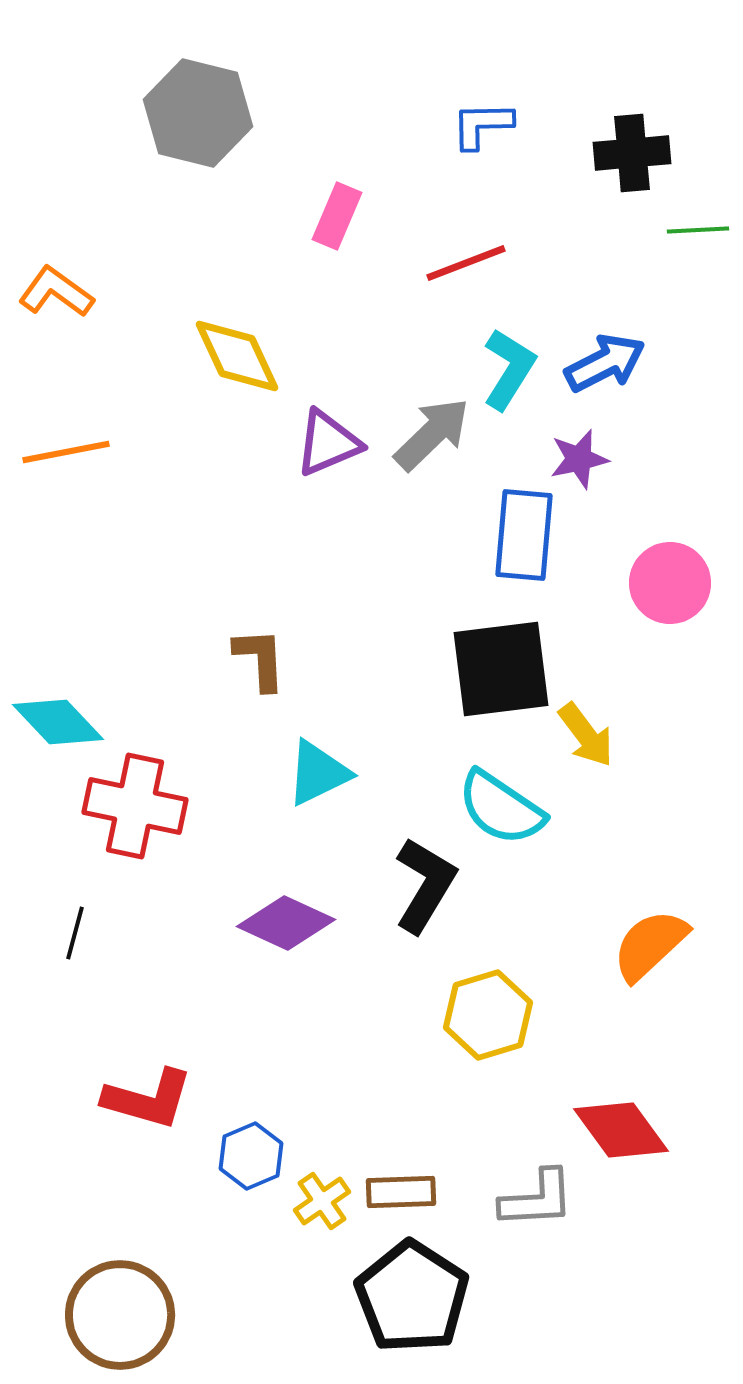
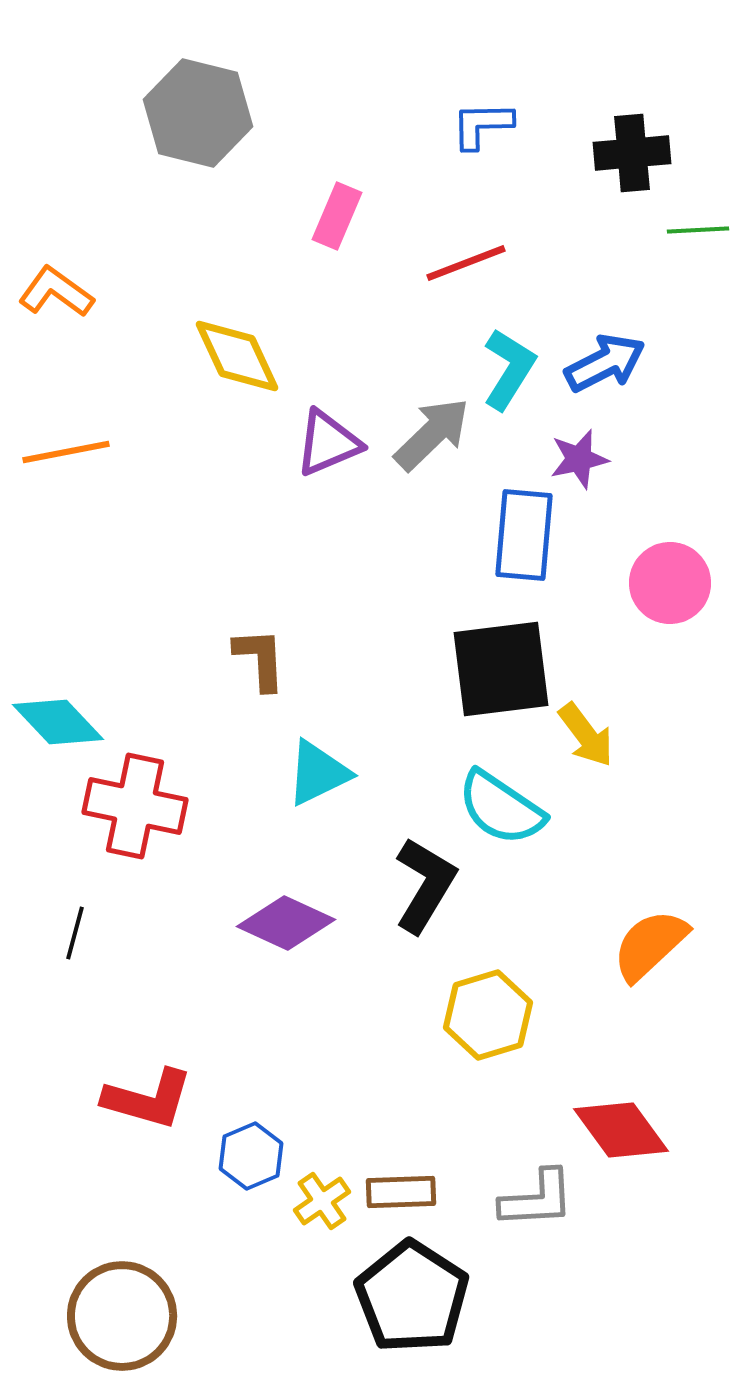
brown circle: moved 2 px right, 1 px down
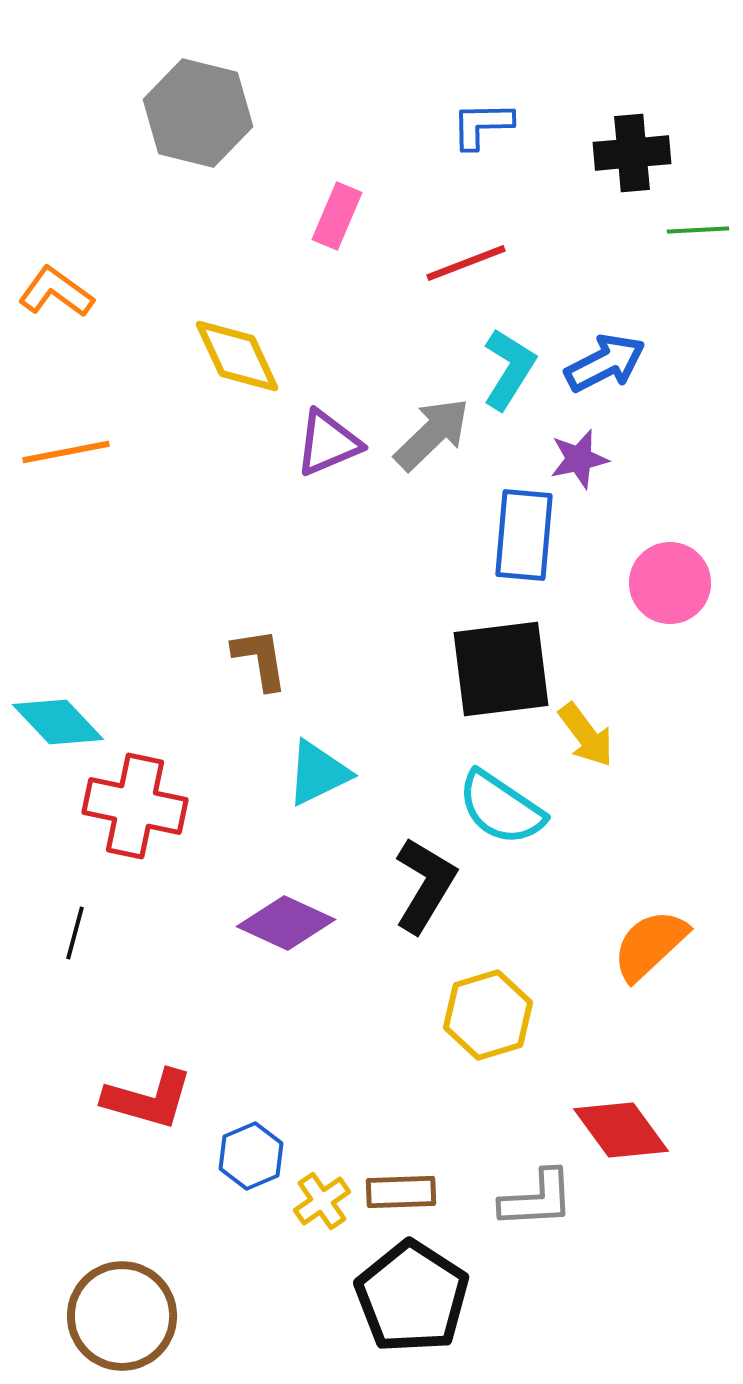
brown L-shape: rotated 6 degrees counterclockwise
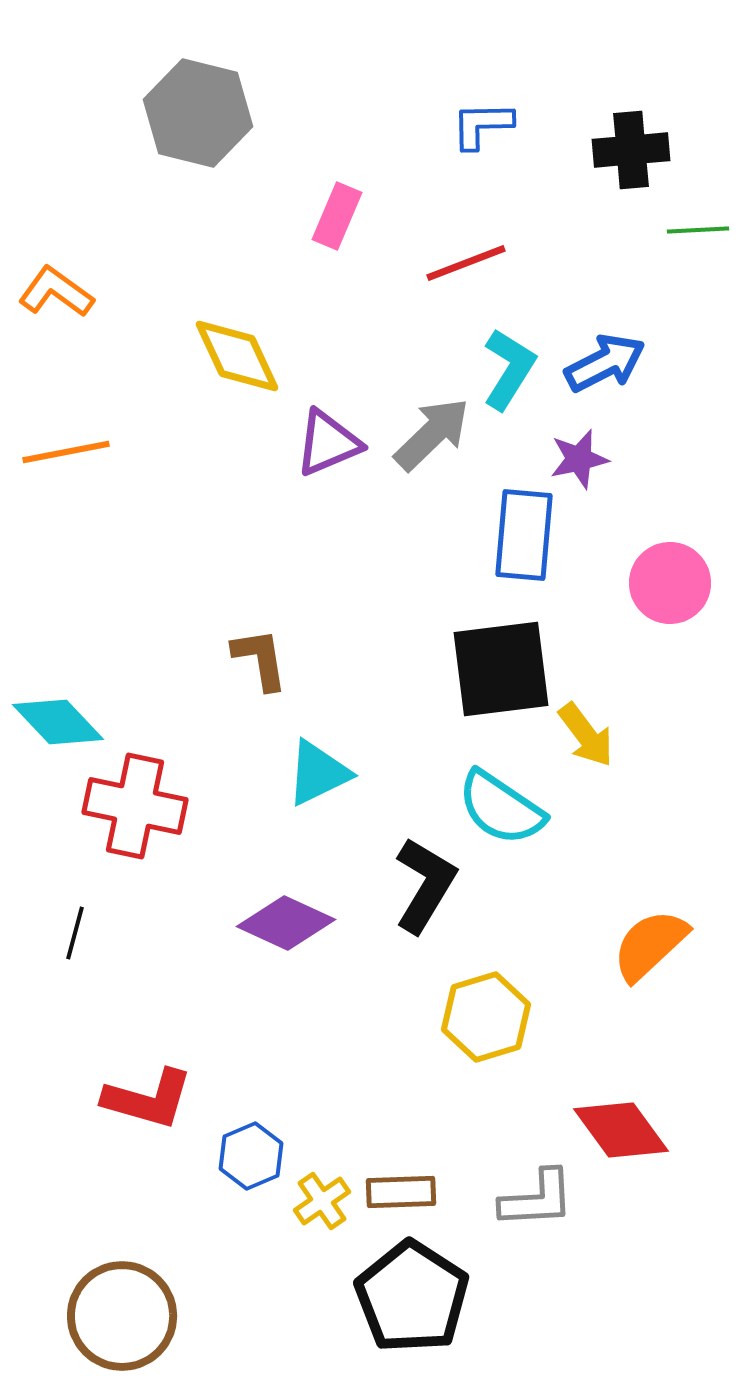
black cross: moved 1 px left, 3 px up
yellow hexagon: moved 2 px left, 2 px down
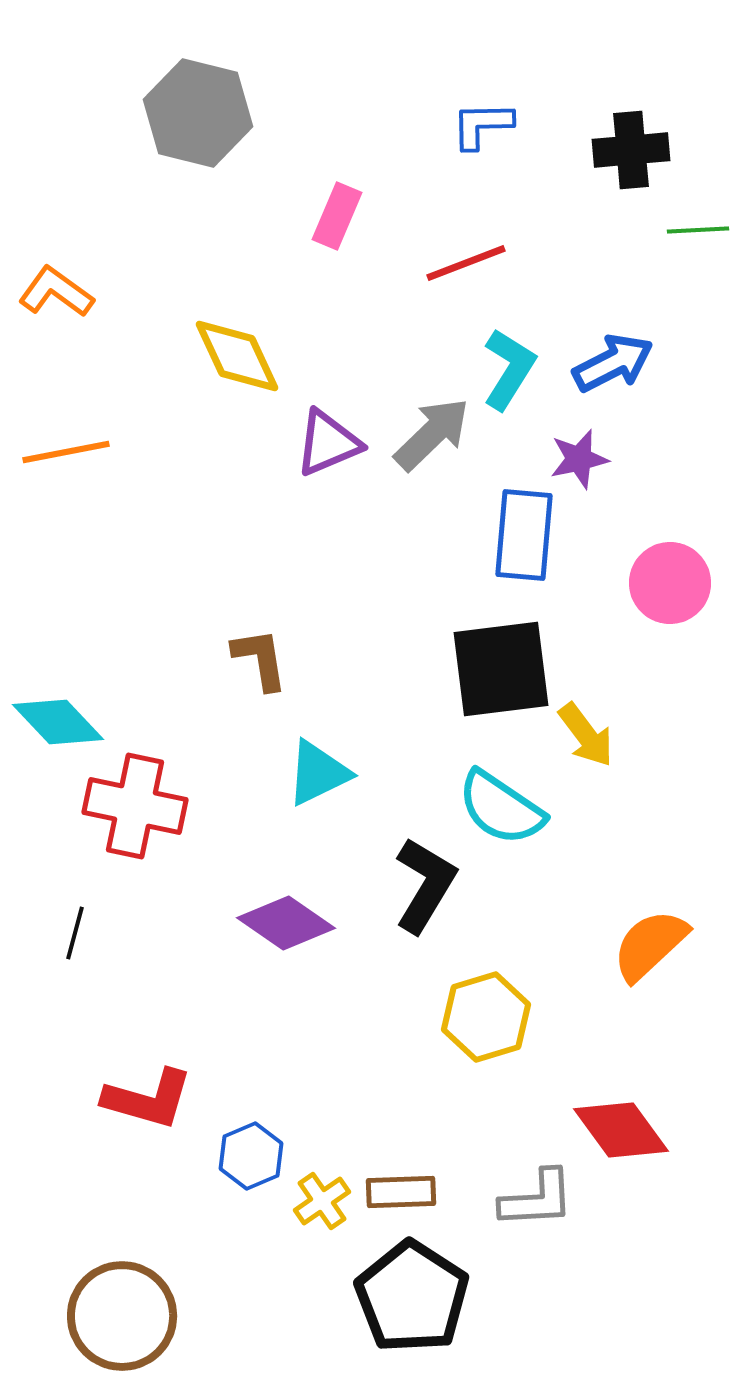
blue arrow: moved 8 px right
purple diamond: rotated 10 degrees clockwise
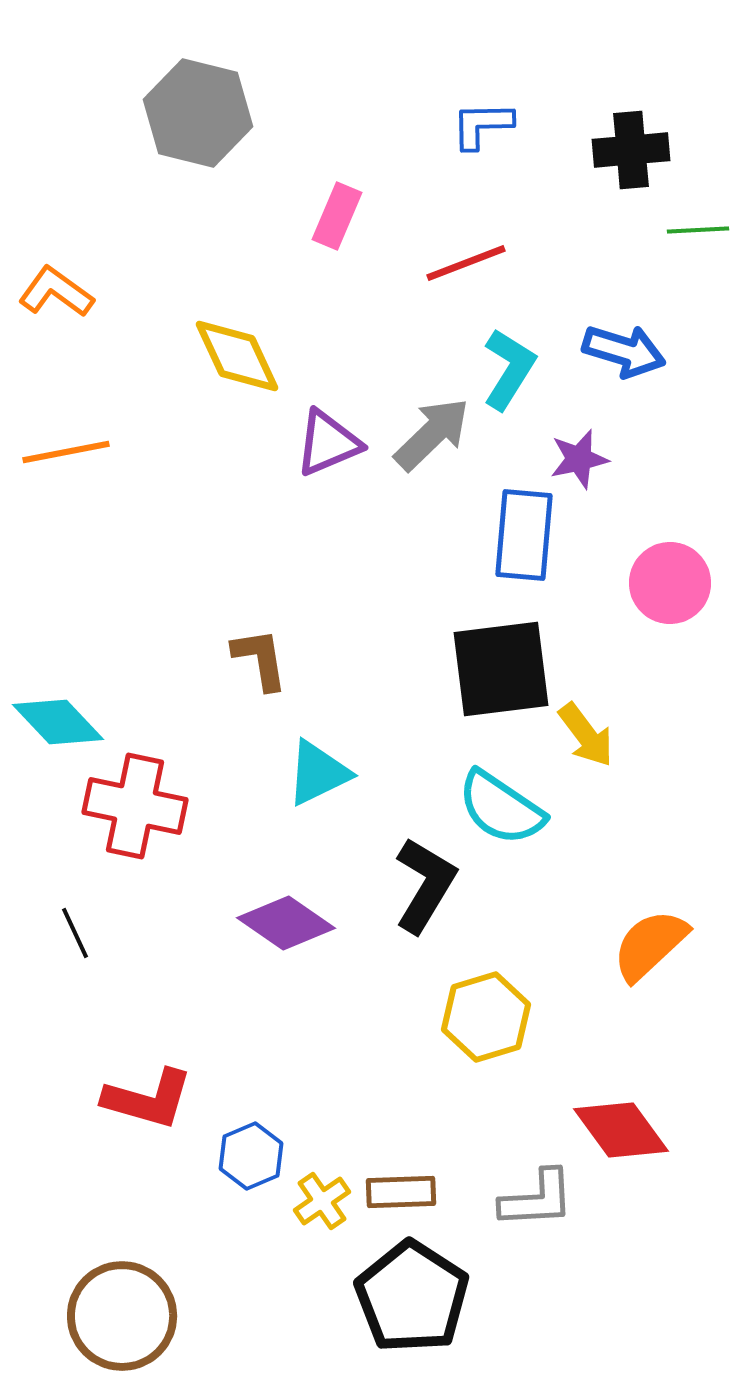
blue arrow: moved 11 px right, 12 px up; rotated 44 degrees clockwise
black line: rotated 40 degrees counterclockwise
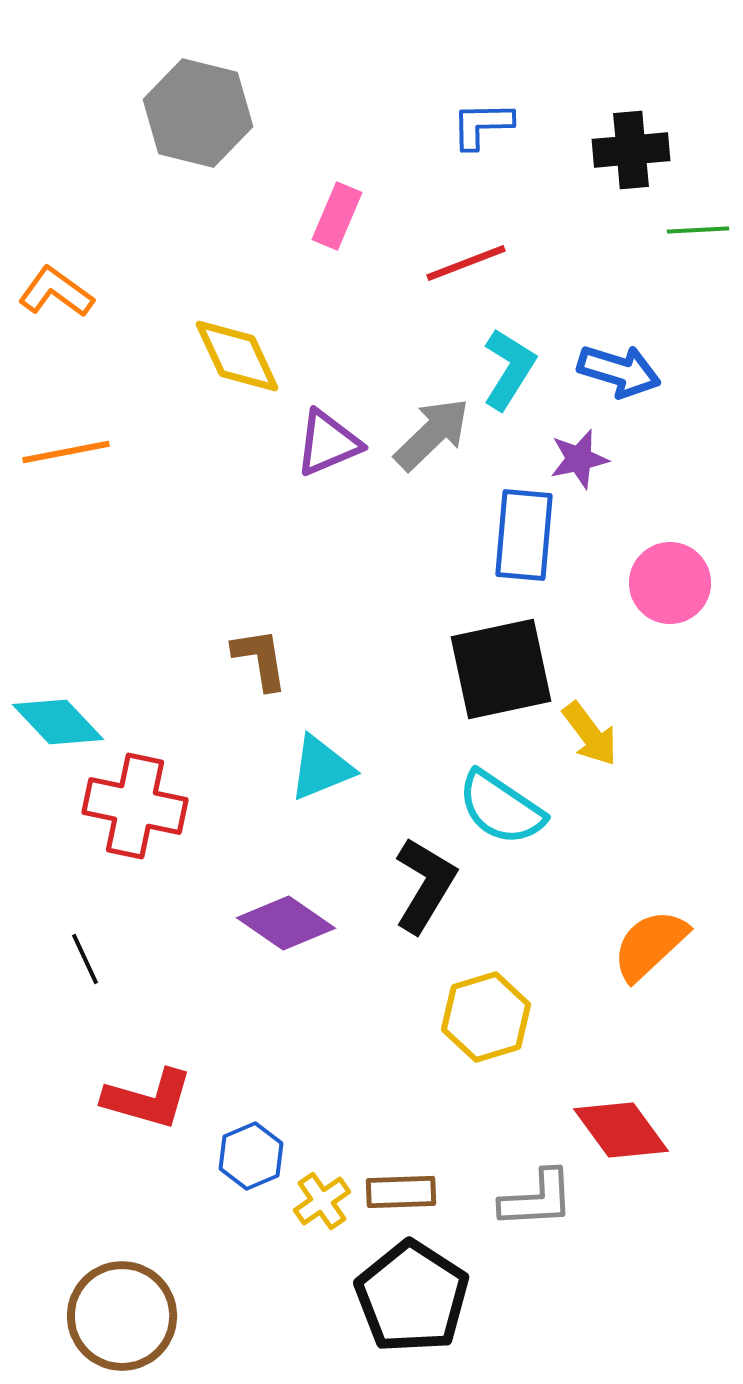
blue arrow: moved 5 px left, 20 px down
black square: rotated 5 degrees counterclockwise
yellow arrow: moved 4 px right, 1 px up
cyan triangle: moved 3 px right, 5 px up; rotated 4 degrees clockwise
black line: moved 10 px right, 26 px down
